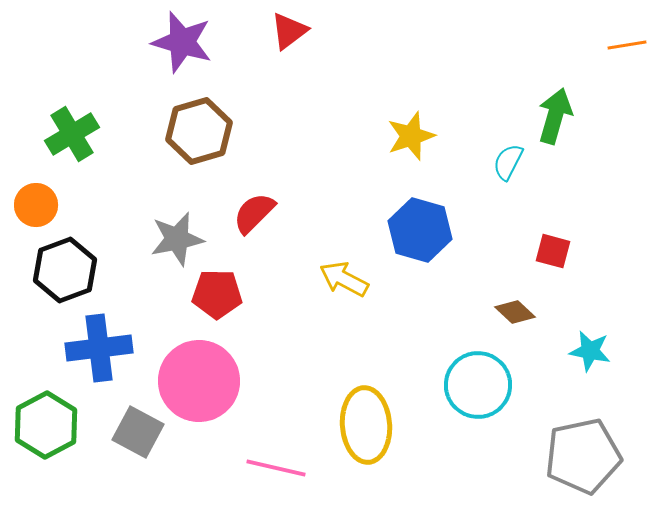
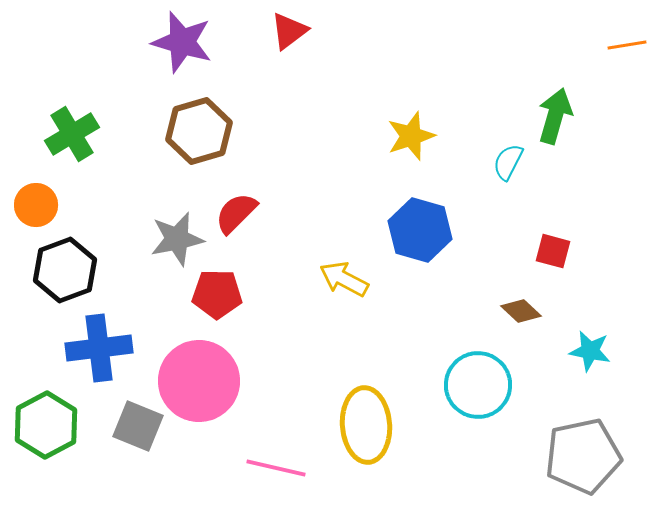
red semicircle: moved 18 px left
brown diamond: moved 6 px right, 1 px up
gray square: moved 6 px up; rotated 6 degrees counterclockwise
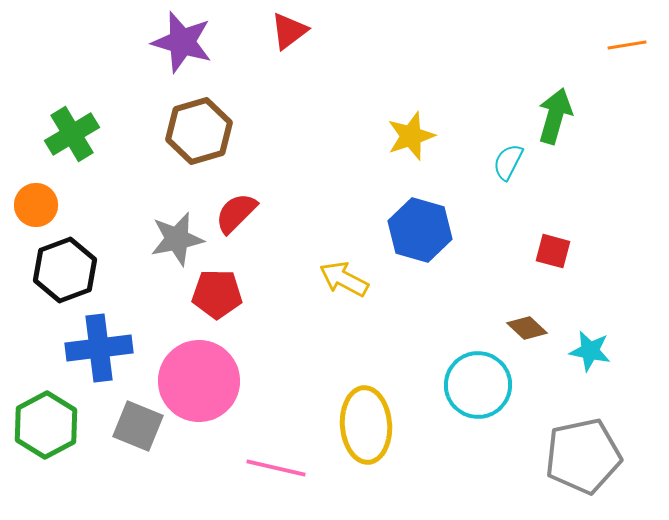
brown diamond: moved 6 px right, 17 px down
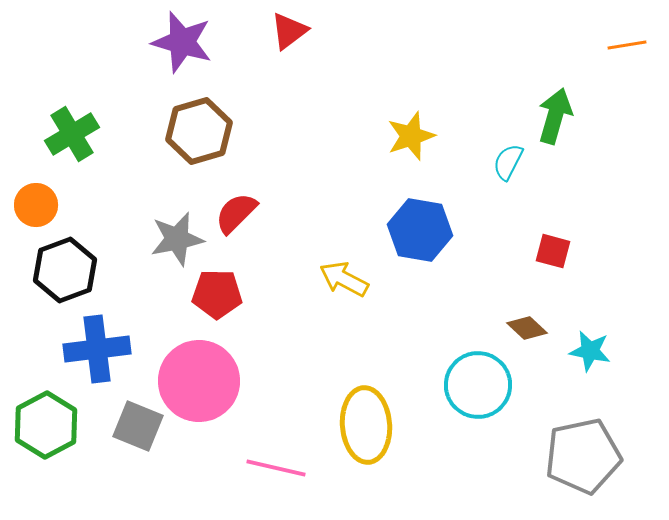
blue hexagon: rotated 6 degrees counterclockwise
blue cross: moved 2 px left, 1 px down
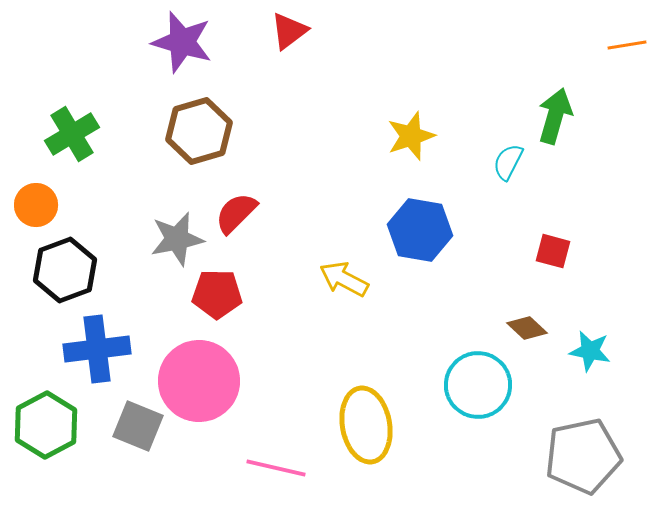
yellow ellipse: rotated 6 degrees counterclockwise
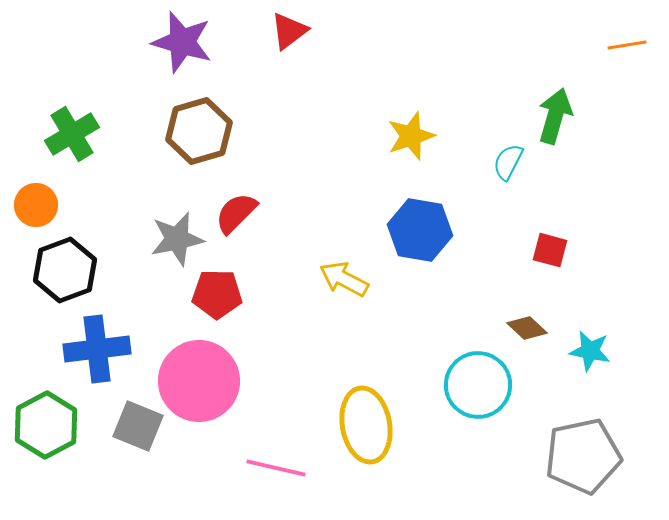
red square: moved 3 px left, 1 px up
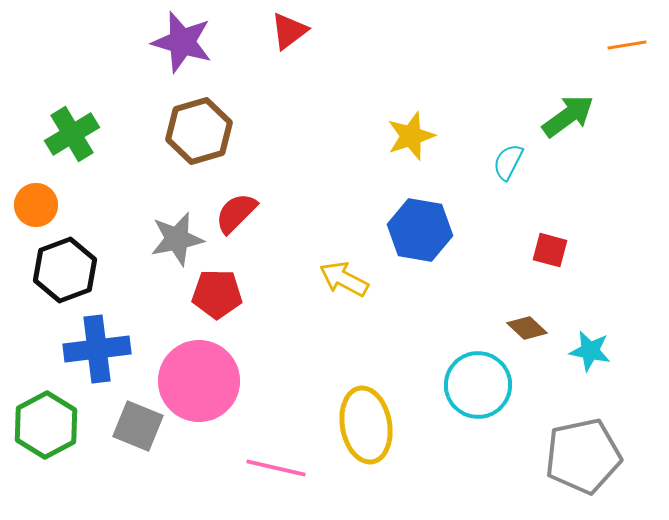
green arrow: moved 13 px right; rotated 38 degrees clockwise
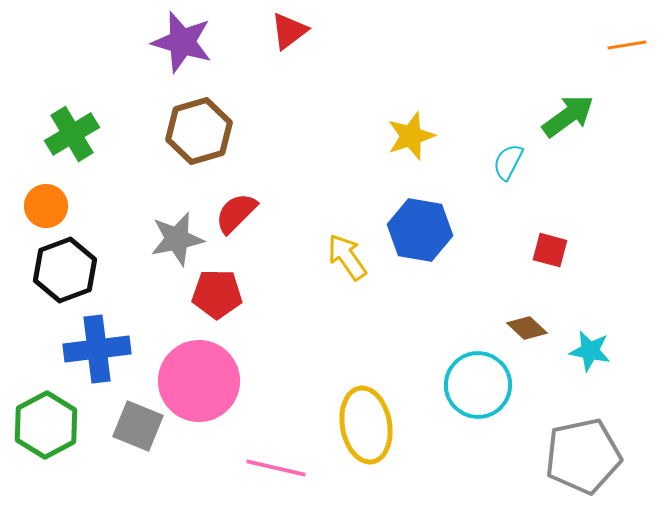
orange circle: moved 10 px right, 1 px down
yellow arrow: moved 3 px right, 22 px up; rotated 27 degrees clockwise
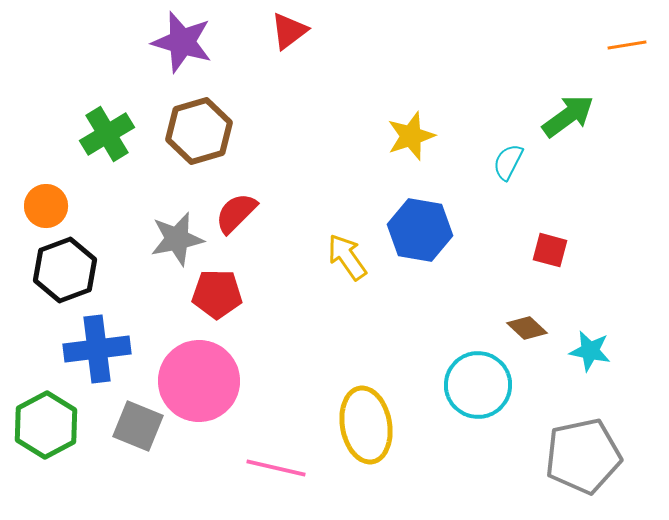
green cross: moved 35 px right
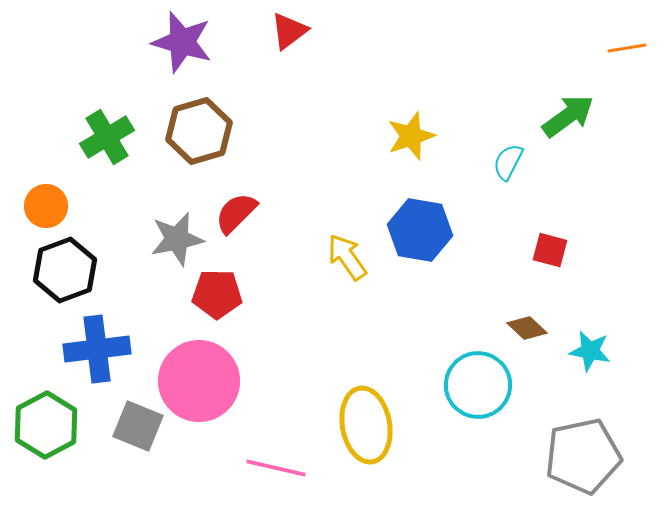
orange line: moved 3 px down
green cross: moved 3 px down
